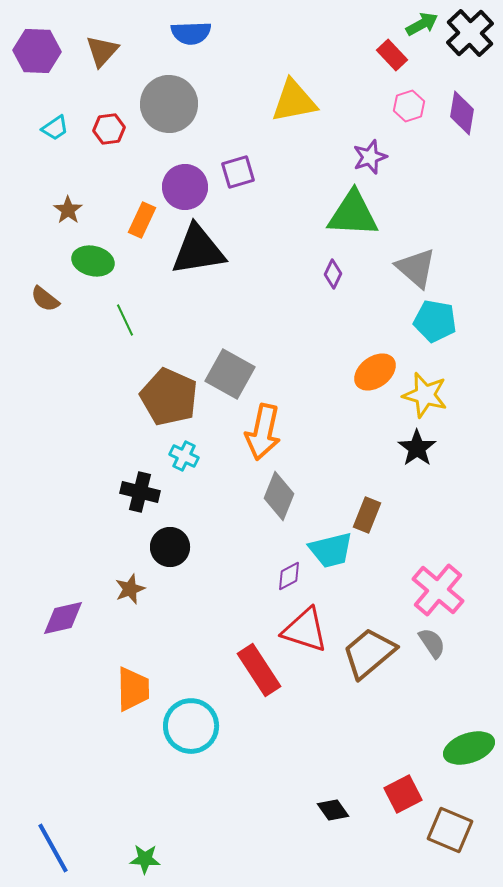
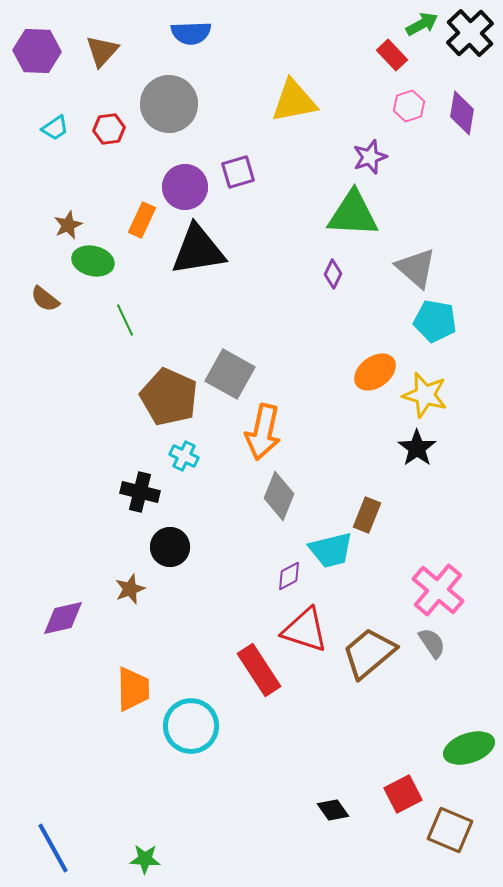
brown star at (68, 210): moved 15 px down; rotated 12 degrees clockwise
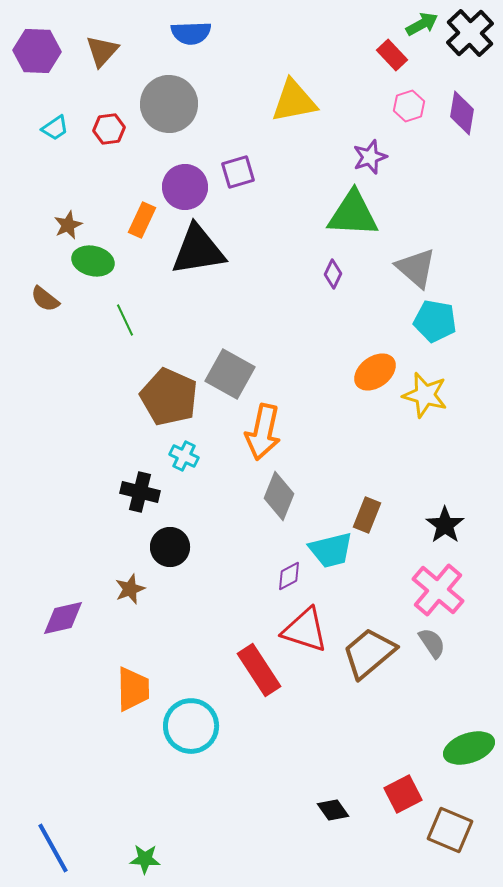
black star at (417, 448): moved 28 px right, 77 px down
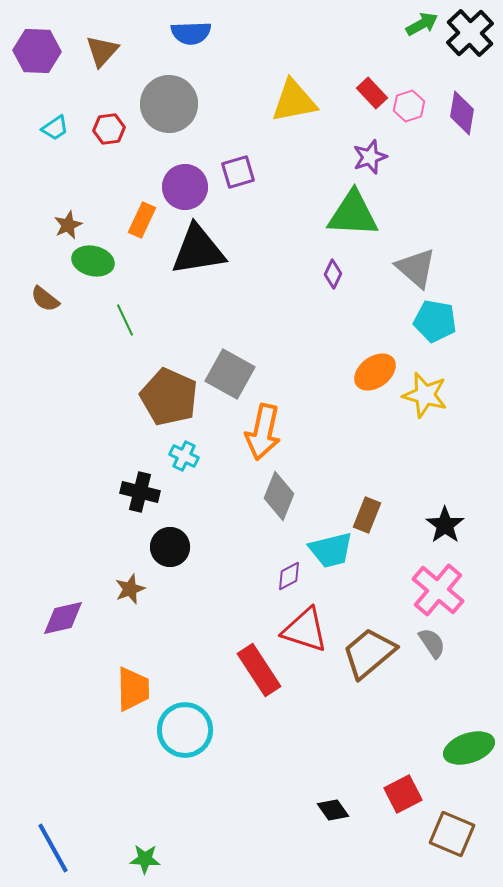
red rectangle at (392, 55): moved 20 px left, 38 px down
cyan circle at (191, 726): moved 6 px left, 4 px down
brown square at (450, 830): moved 2 px right, 4 px down
